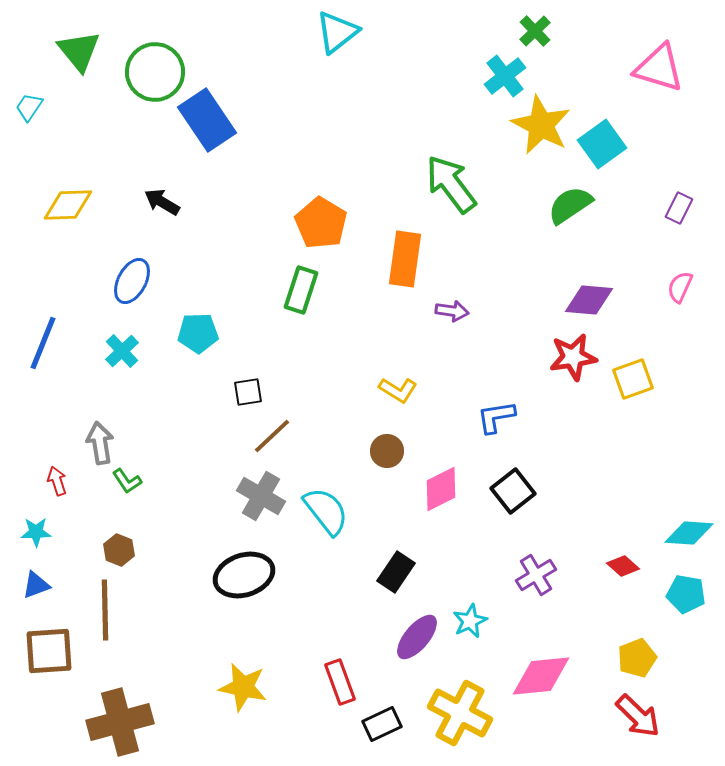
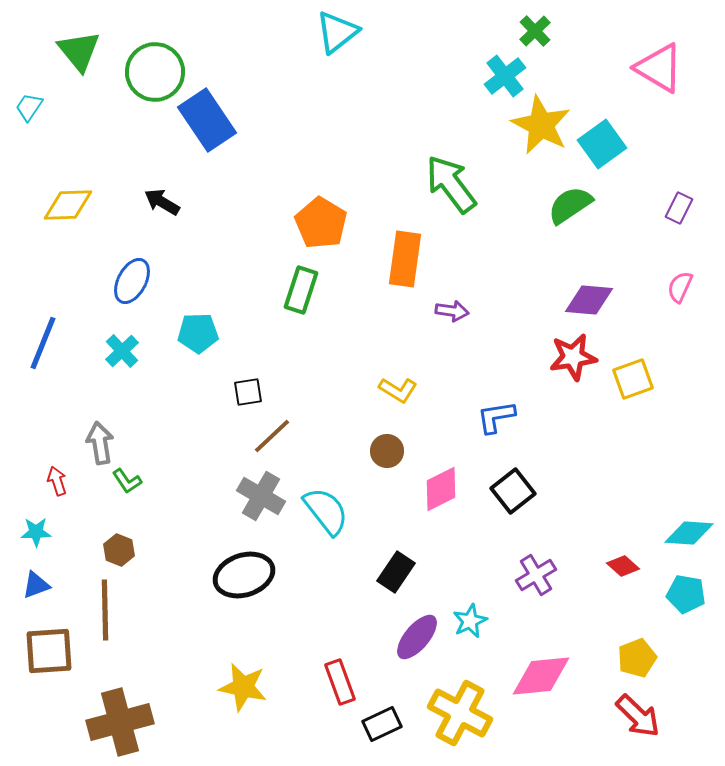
pink triangle at (659, 68): rotated 14 degrees clockwise
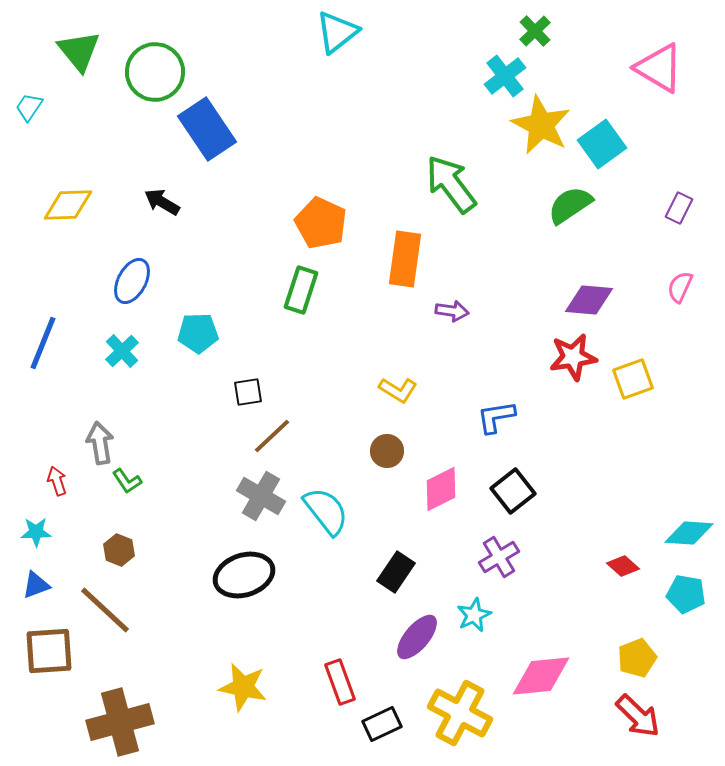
blue rectangle at (207, 120): moved 9 px down
orange pentagon at (321, 223): rotated 6 degrees counterclockwise
purple cross at (536, 575): moved 37 px left, 18 px up
brown line at (105, 610): rotated 46 degrees counterclockwise
cyan star at (470, 621): moved 4 px right, 6 px up
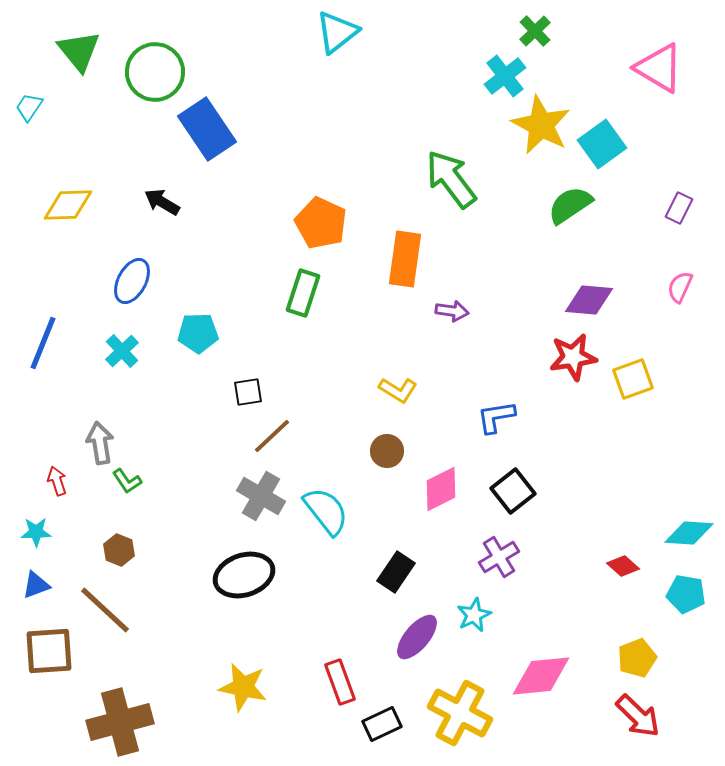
green arrow at (451, 184): moved 5 px up
green rectangle at (301, 290): moved 2 px right, 3 px down
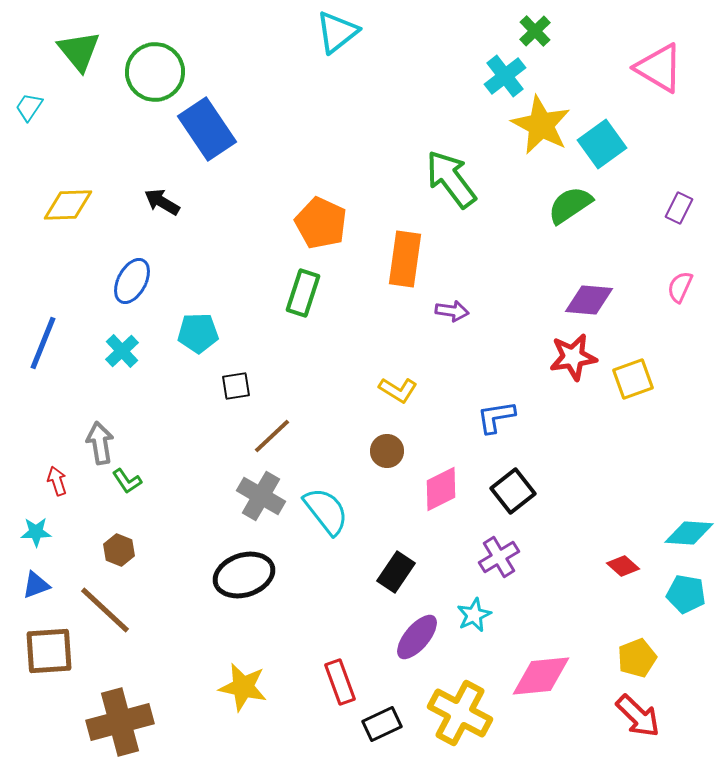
black square at (248, 392): moved 12 px left, 6 px up
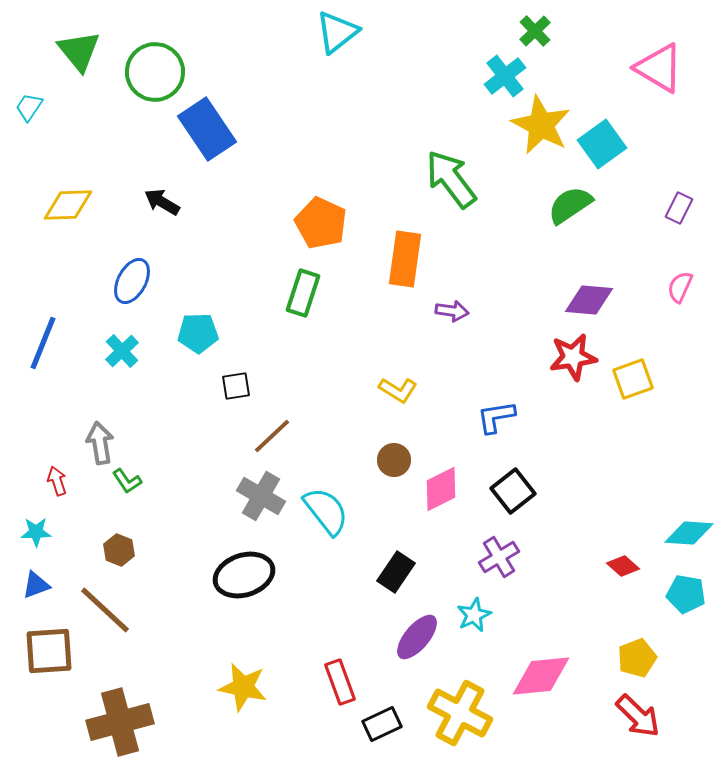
brown circle at (387, 451): moved 7 px right, 9 px down
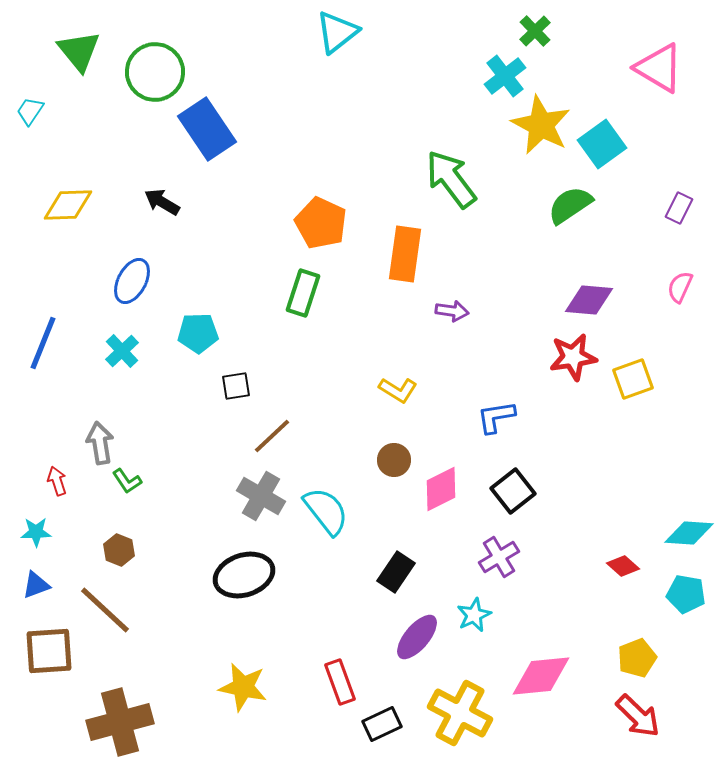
cyan trapezoid at (29, 107): moved 1 px right, 4 px down
orange rectangle at (405, 259): moved 5 px up
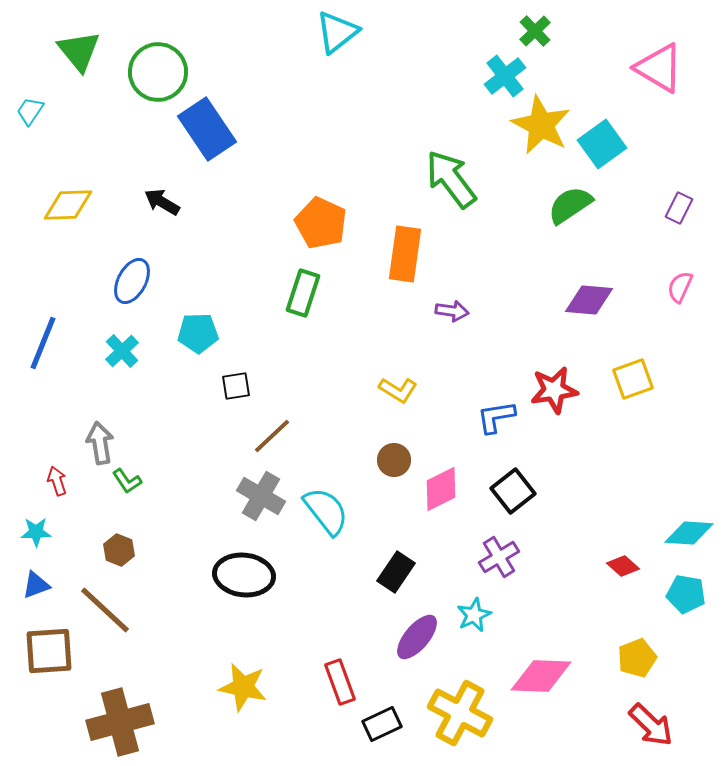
green circle at (155, 72): moved 3 px right
red star at (573, 357): moved 19 px left, 33 px down
black ellipse at (244, 575): rotated 24 degrees clockwise
pink diamond at (541, 676): rotated 8 degrees clockwise
red arrow at (638, 716): moved 13 px right, 9 px down
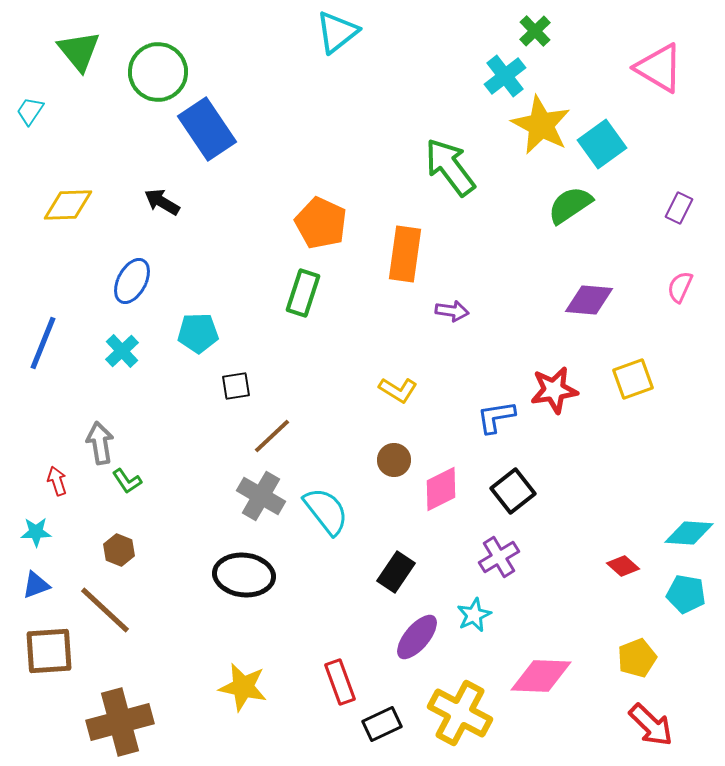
green arrow at (451, 179): moved 1 px left, 12 px up
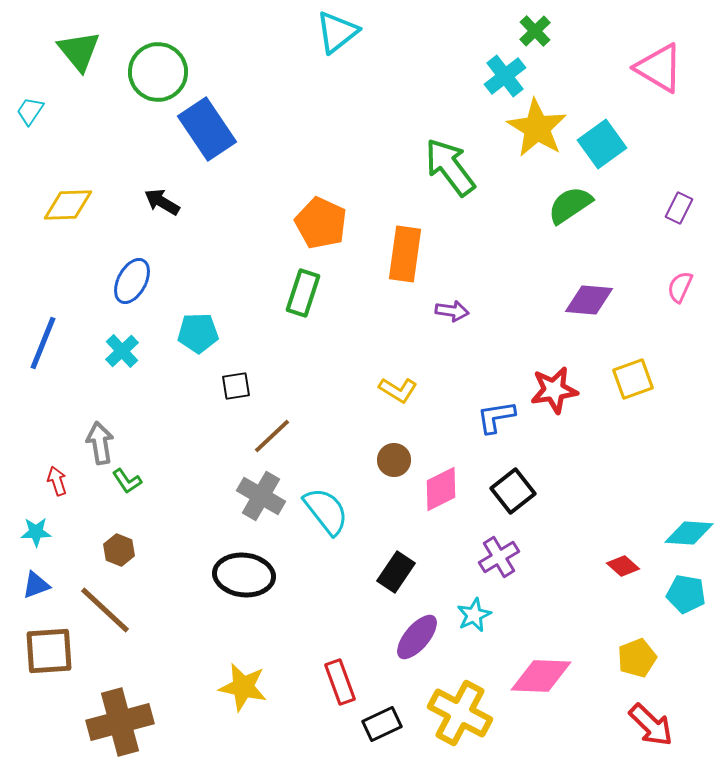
yellow star at (541, 125): moved 4 px left, 3 px down; rotated 4 degrees clockwise
